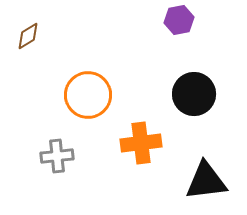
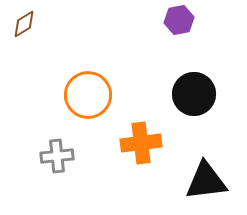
brown diamond: moved 4 px left, 12 px up
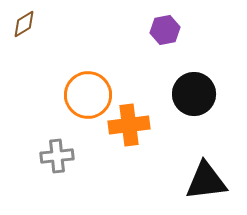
purple hexagon: moved 14 px left, 10 px down
orange cross: moved 12 px left, 18 px up
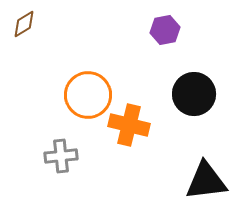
orange cross: rotated 21 degrees clockwise
gray cross: moved 4 px right
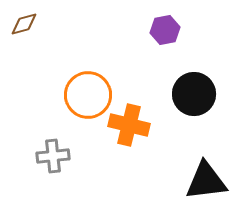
brown diamond: rotated 16 degrees clockwise
gray cross: moved 8 px left
